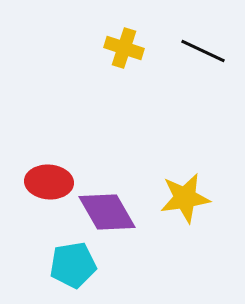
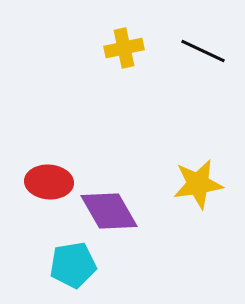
yellow cross: rotated 30 degrees counterclockwise
yellow star: moved 13 px right, 14 px up
purple diamond: moved 2 px right, 1 px up
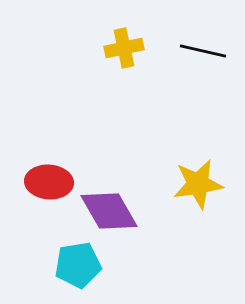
black line: rotated 12 degrees counterclockwise
cyan pentagon: moved 5 px right
